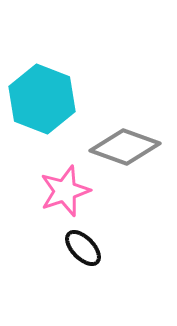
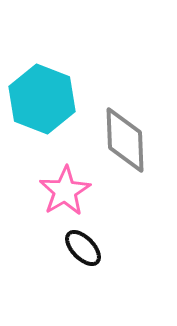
gray diamond: moved 7 px up; rotated 68 degrees clockwise
pink star: rotated 12 degrees counterclockwise
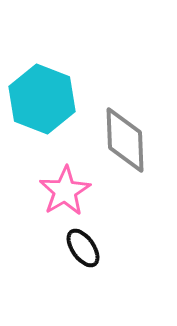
black ellipse: rotated 9 degrees clockwise
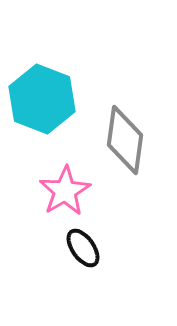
gray diamond: rotated 10 degrees clockwise
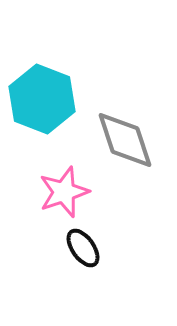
gray diamond: rotated 26 degrees counterclockwise
pink star: moved 1 px left, 1 px down; rotated 12 degrees clockwise
